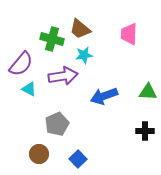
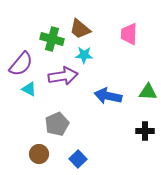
cyan star: rotated 12 degrees clockwise
blue arrow: moved 4 px right; rotated 32 degrees clockwise
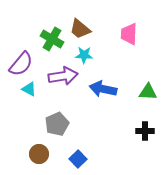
green cross: rotated 15 degrees clockwise
blue arrow: moved 5 px left, 7 px up
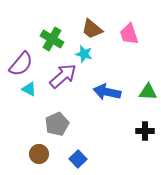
brown trapezoid: moved 12 px right
pink trapezoid: rotated 20 degrees counterclockwise
cyan star: moved 1 px up; rotated 12 degrees clockwise
purple arrow: rotated 32 degrees counterclockwise
blue arrow: moved 4 px right, 3 px down
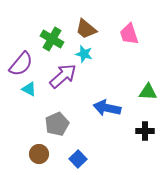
brown trapezoid: moved 6 px left
blue arrow: moved 16 px down
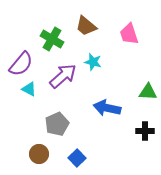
brown trapezoid: moved 3 px up
cyan star: moved 9 px right, 8 px down
blue square: moved 1 px left, 1 px up
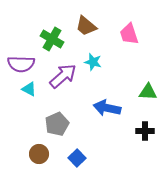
purple semicircle: rotated 52 degrees clockwise
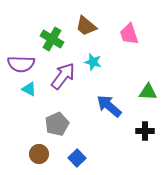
purple arrow: rotated 12 degrees counterclockwise
blue arrow: moved 2 px right, 2 px up; rotated 28 degrees clockwise
